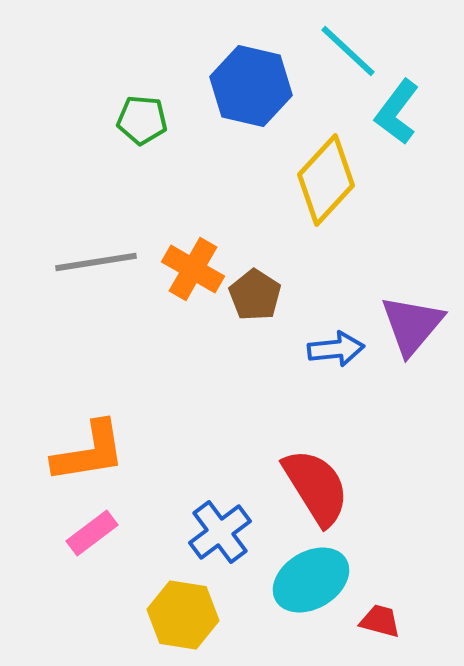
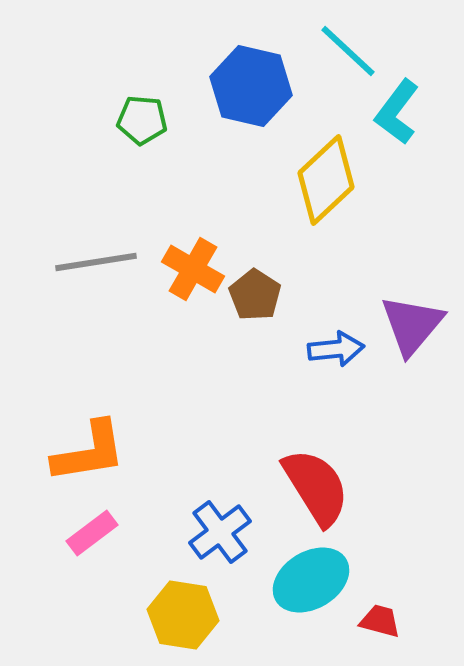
yellow diamond: rotated 4 degrees clockwise
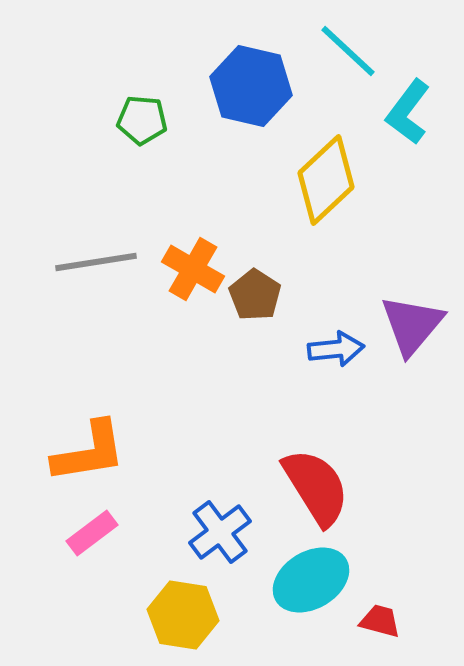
cyan L-shape: moved 11 px right
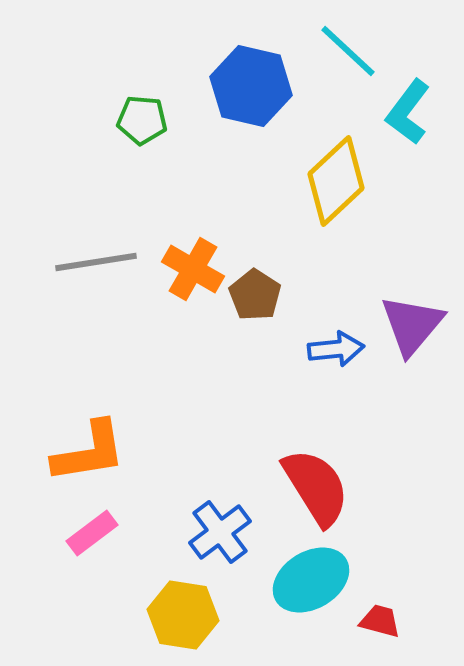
yellow diamond: moved 10 px right, 1 px down
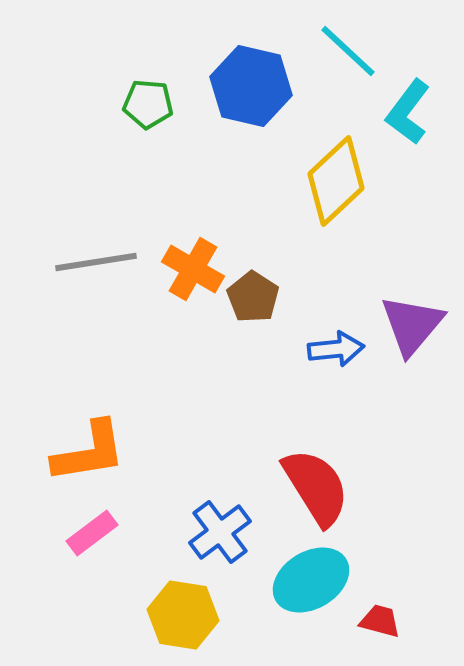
green pentagon: moved 6 px right, 16 px up
brown pentagon: moved 2 px left, 2 px down
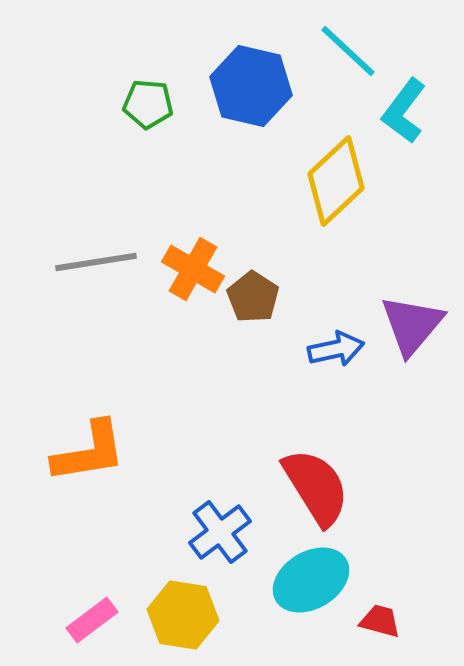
cyan L-shape: moved 4 px left, 1 px up
blue arrow: rotated 6 degrees counterclockwise
pink rectangle: moved 87 px down
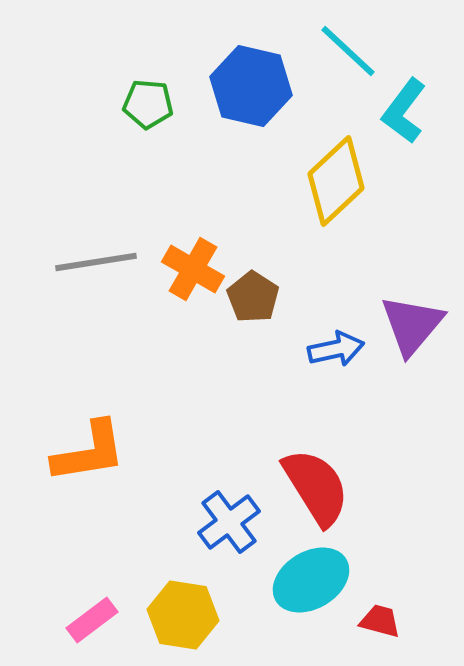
blue cross: moved 9 px right, 10 px up
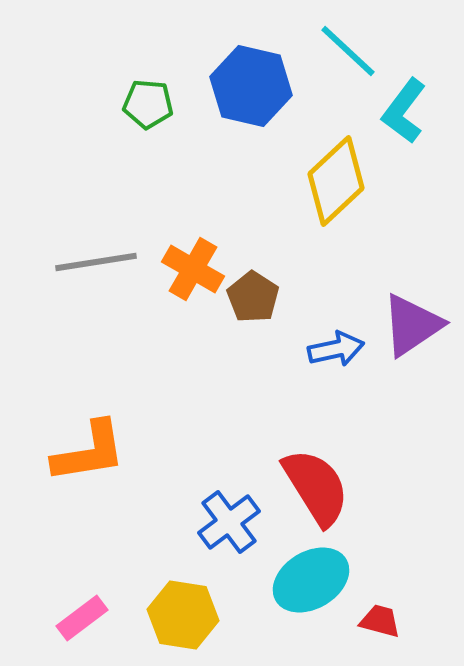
purple triangle: rotated 16 degrees clockwise
pink rectangle: moved 10 px left, 2 px up
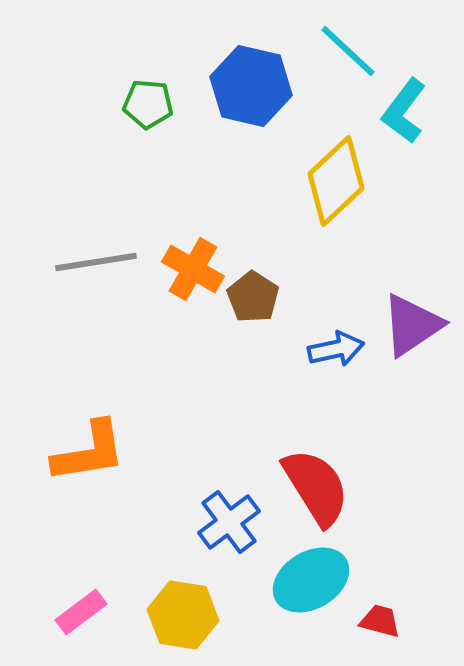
pink rectangle: moved 1 px left, 6 px up
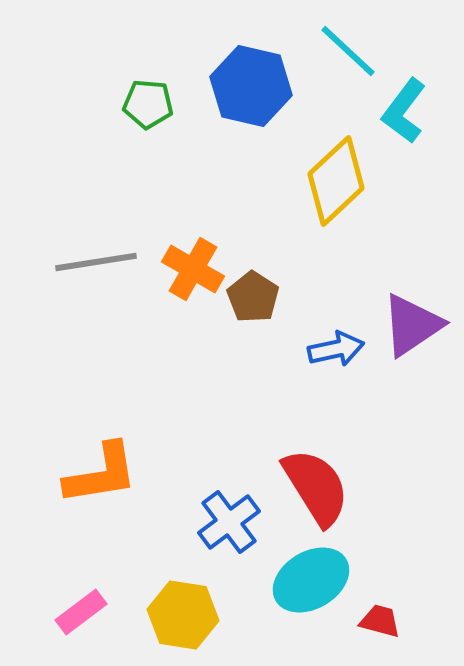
orange L-shape: moved 12 px right, 22 px down
